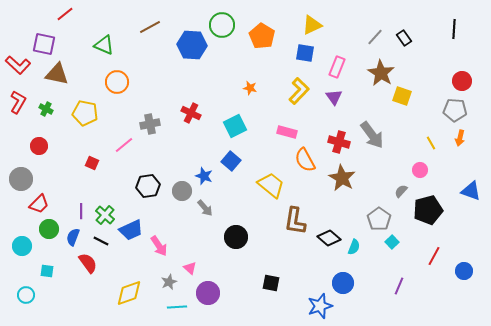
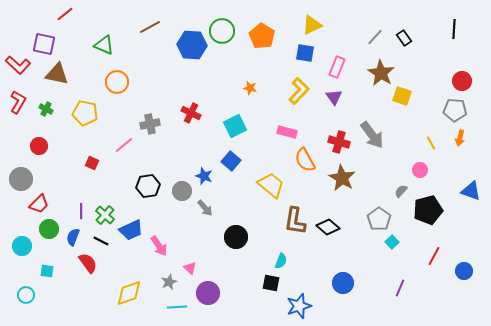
green circle at (222, 25): moved 6 px down
black diamond at (329, 238): moved 1 px left, 11 px up
cyan semicircle at (354, 247): moved 73 px left, 14 px down
purple line at (399, 286): moved 1 px right, 2 px down
blue star at (320, 306): moved 21 px left
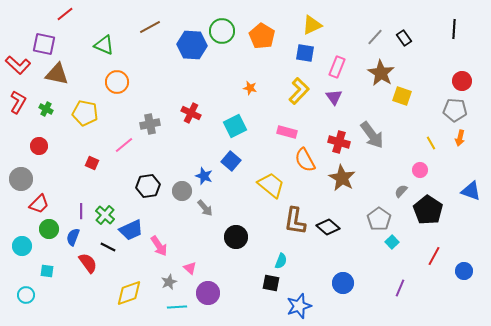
black pentagon at (428, 210): rotated 24 degrees counterclockwise
black line at (101, 241): moved 7 px right, 6 px down
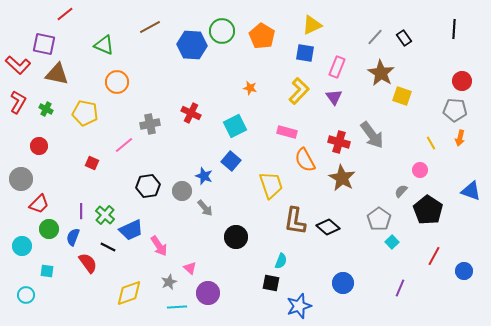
yellow trapezoid at (271, 185): rotated 32 degrees clockwise
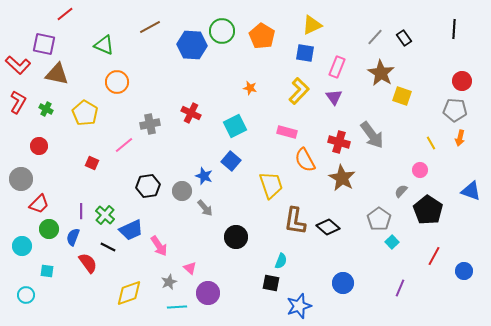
yellow pentagon at (85, 113): rotated 20 degrees clockwise
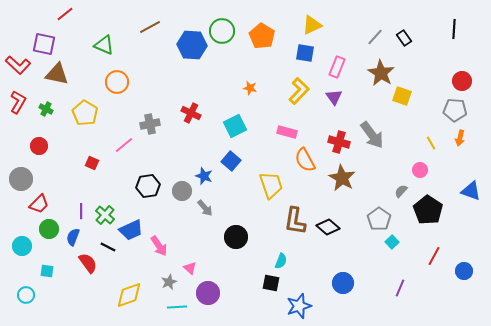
yellow diamond at (129, 293): moved 2 px down
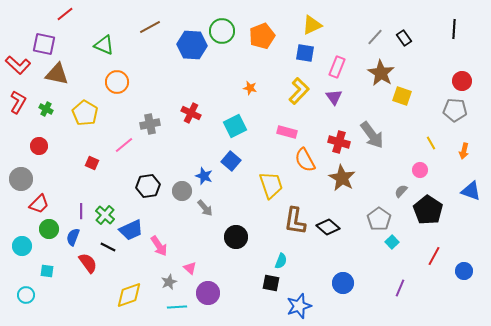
orange pentagon at (262, 36): rotated 20 degrees clockwise
orange arrow at (460, 138): moved 4 px right, 13 px down
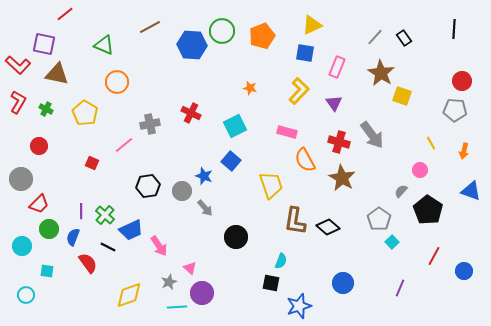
purple triangle at (334, 97): moved 6 px down
purple circle at (208, 293): moved 6 px left
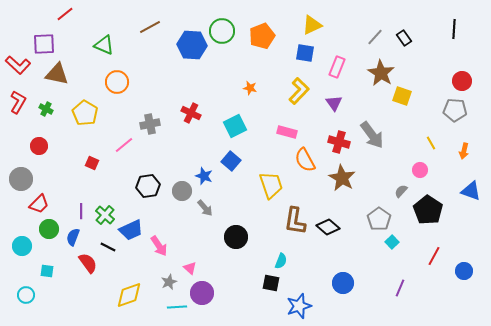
purple square at (44, 44): rotated 15 degrees counterclockwise
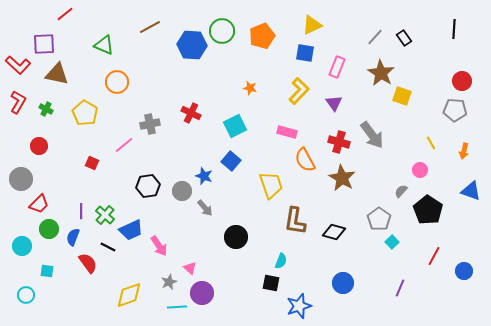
black diamond at (328, 227): moved 6 px right, 5 px down; rotated 25 degrees counterclockwise
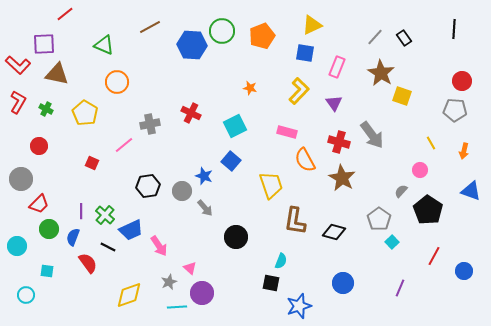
cyan circle at (22, 246): moved 5 px left
